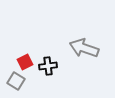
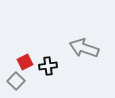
gray square: rotated 12 degrees clockwise
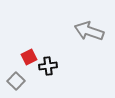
gray arrow: moved 5 px right, 17 px up
red square: moved 4 px right, 5 px up
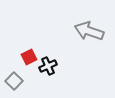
black cross: rotated 18 degrees counterclockwise
gray square: moved 2 px left
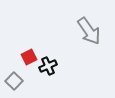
gray arrow: rotated 144 degrees counterclockwise
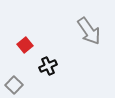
red square: moved 4 px left, 12 px up; rotated 14 degrees counterclockwise
gray square: moved 4 px down
